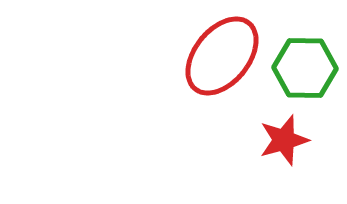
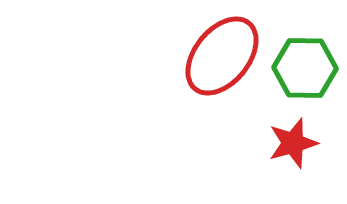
red star: moved 9 px right, 3 px down
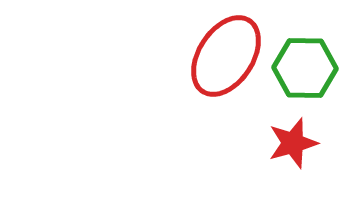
red ellipse: moved 4 px right; rotated 6 degrees counterclockwise
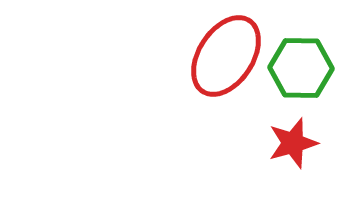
green hexagon: moved 4 px left
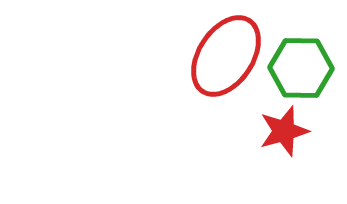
red star: moved 9 px left, 12 px up
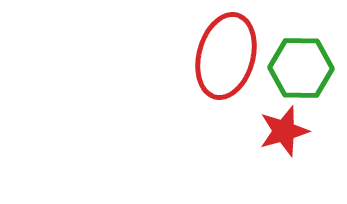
red ellipse: rotated 18 degrees counterclockwise
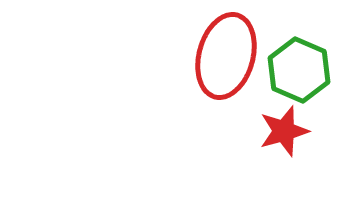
green hexagon: moved 2 px left, 2 px down; rotated 22 degrees clockwise
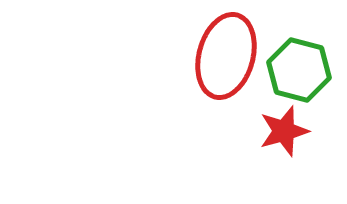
green hexagon: rotated 8 degrees counterclockwise
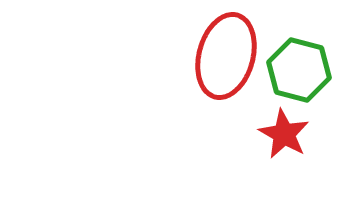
red star: moved 3 px down; rotated 27 degrees counterclockwise
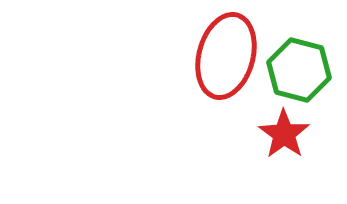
red star: rotated 6 degrees clockwise
